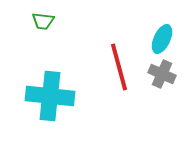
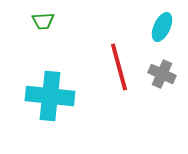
green trapezoid: rotated 10 degrees counterclockwise
cyan ellipse: moved 12 px up
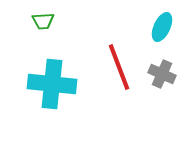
red line: rotated 6 degrees counterclockwise
cyan cross: moved 2 px right, 12 px up
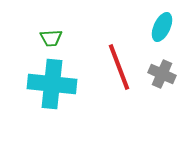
green trapezoid: moved 8 px right, 17 px down
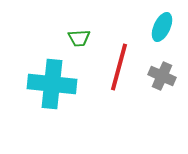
green trapezoid: moved 28 px right
red line: rotated 36 degrees clockwise
gray cross: moved 2 px down
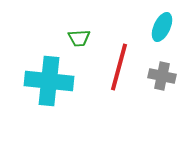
gray cross: rotated 12 degrees counterclockwise
cyan cross: moved 3 px left, 3 px up
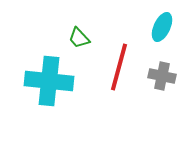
green trapezoid: rotated 50 degrees clockwise
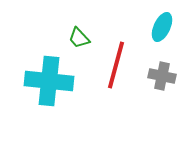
red line: moved 3 px left, 2 px up
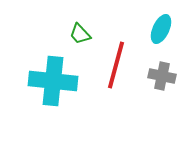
cyan ellipse: moved 1 px left, 2 px down
green trapezoid: moved 1 px right, 4 px up
cyan cross: moved 4 px right
